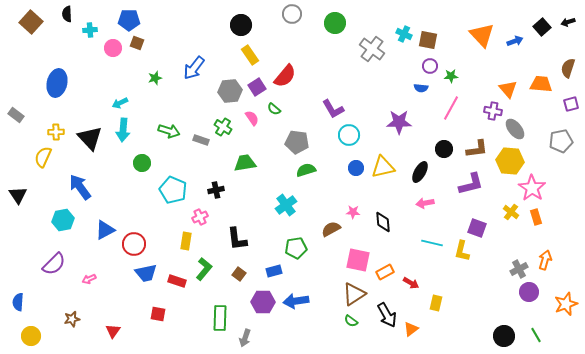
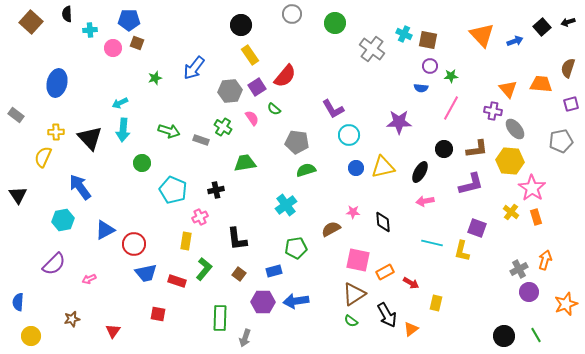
pink arrow at (425, 203): moved 2 px up
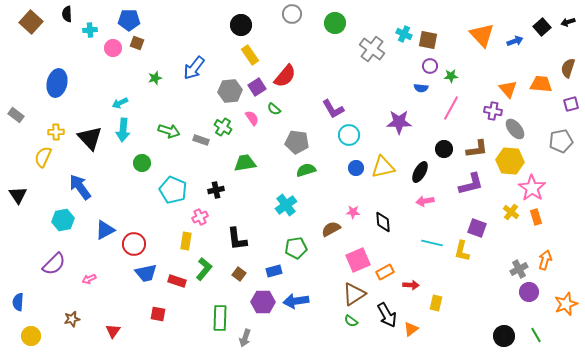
pink square at (358, 260): rotated 35 degrees counterclockwise
red arrow at (411, 283): moved 2 px down; rotated 28 degrees counterclockwise
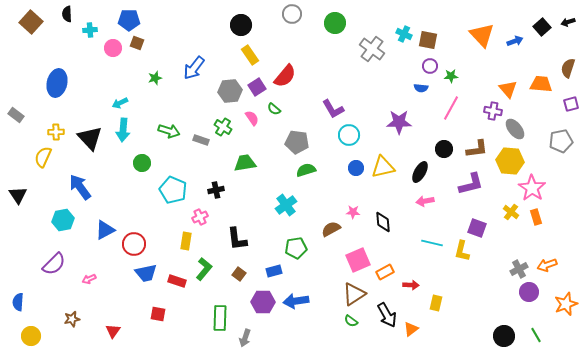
orange arrow at (545, 260): moved 2 px right, 5 px down; rotated 126 degrees counterclockwise
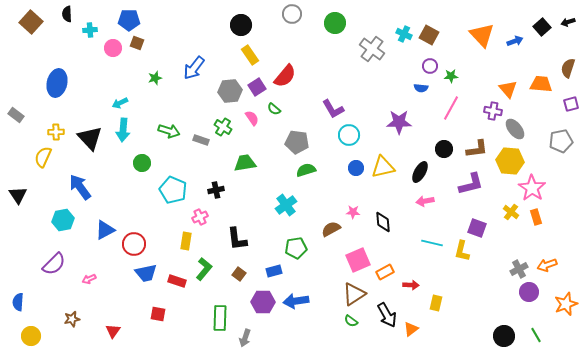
brown square at (428, 40): moved 1 px right, 5 px up; rotated 18 degrees clockwise
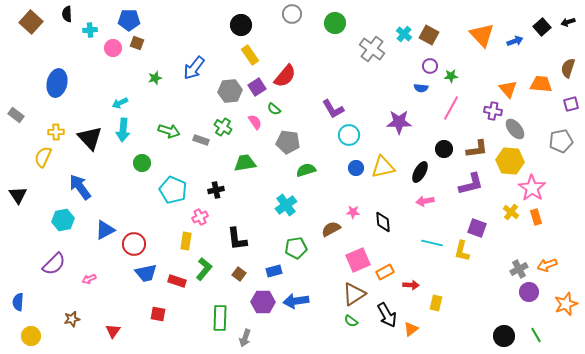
cyan cross at (404, 34): rotated 14 degrees clockwise
pink semicircle at (252, 118): moved 3 px right, 4 px down
gray pentagon at (297, 142): moved 9 px left
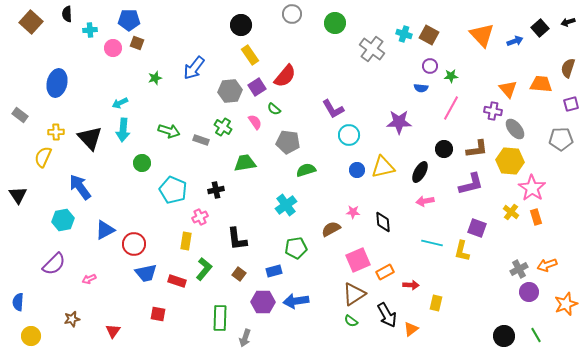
black square at (542, 27): moved 2 px left, 1 px down
cyan cross at (404, 34): rotated 21 degrees counterclockwise
gray rectangle at (16, 115): moved 4 px right
gray pentagon at (561, 141): moved 2 px up; rotated 10 degrees clockwise
blue circle at (356, 168): moved 1 px right, 2 px down
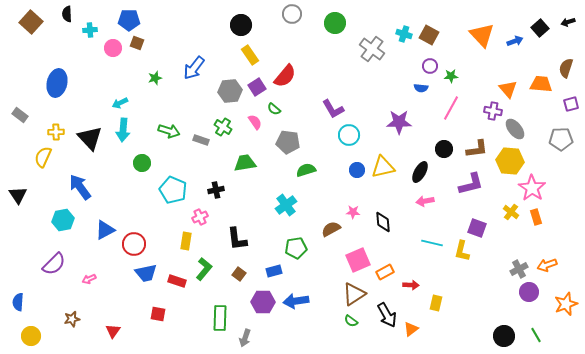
brown semicircle at (568, 68): moved 2 px left
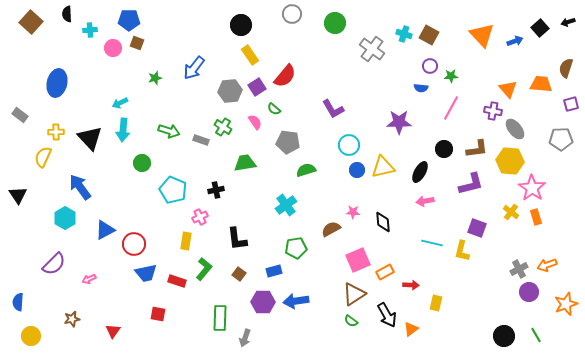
cyan circle at (349, 135): moved 10 px down
cyan hexagon at (63, 220): moved 2 px right, 2 px up; rotated 20 degrees counterclockwise
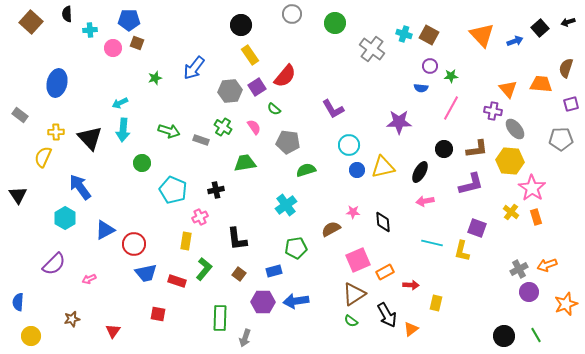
pink semicircle at (255, 122): moved 1 px left, 5 px down
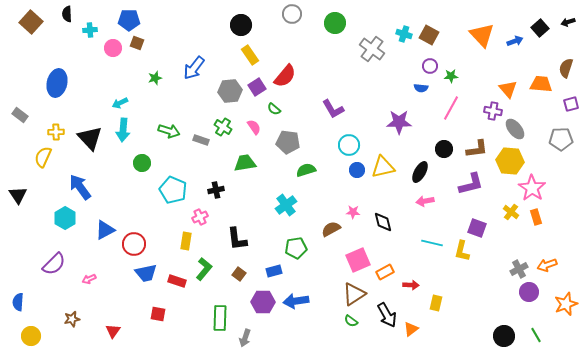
black diamond at (383, 222): rotated 10 degrees counterclockwise
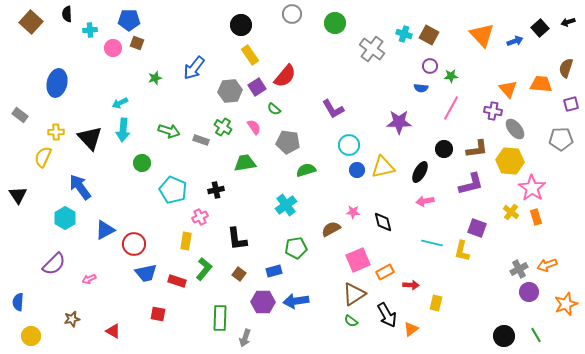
red triangle at (113, 331): rotated 35 degrees counterclockwise
